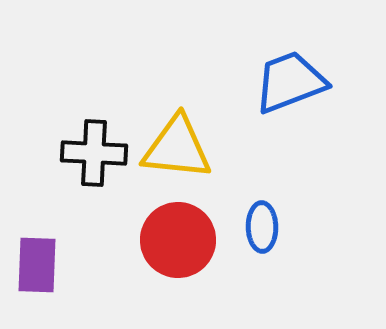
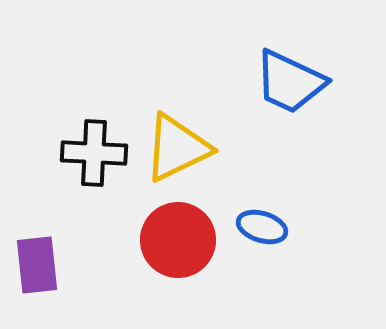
blue trapezoid: rotated 134 degrees counterclockwise
yellow triangle: rotated 32 degrees counterclockwise
blue ellipse: rotated 72 degrees counterclockwise
purple rectangle: rotated 8 degrees counterclockwise
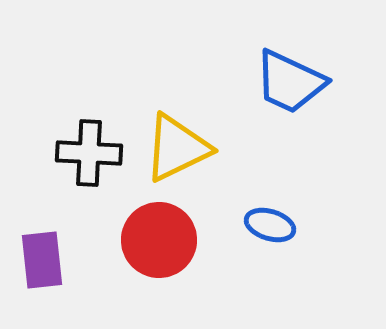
black cross: moved 5 px left
blue ellipse: moved 8 px right, 2 px up
red circle: moved 19 px left
purple rectangle: moved 5 px right, 5 px up
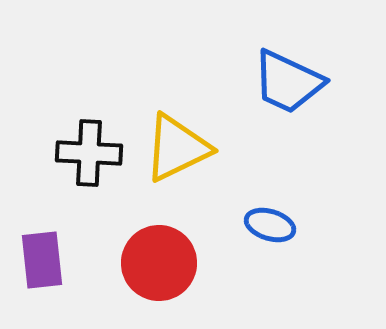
blue trapezoid: moved 2 px left
red circle: moved 23 px down
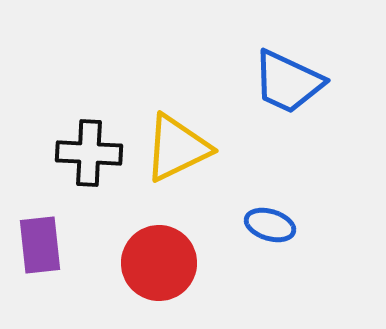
purple rectangle: moved 2 px left, 15 px up
